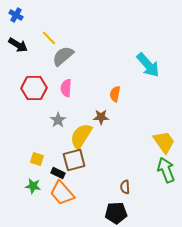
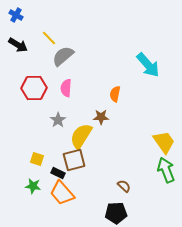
brown semicircle: moved 1 px left, 1 px up; rotated 136 degrees clockwise
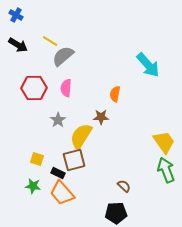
yellow line: moved 1 px right, 3 px down; rotated 14 degrees counterclockwise
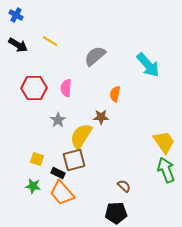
gray semicircle: moved 32 px right
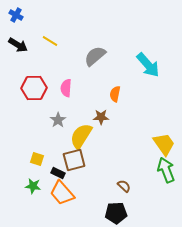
yellow trapezoid: moved 2 px down
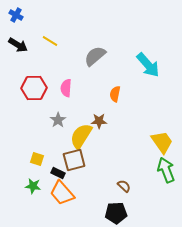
brown star: moved 2 px left, 4 px down
yellow trapezoid: moved 2 px left, 2 px up
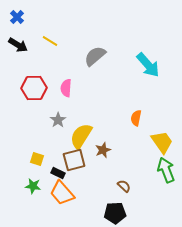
blue cross: moved 1 px right, 2 px down; rotated 16 degrees clockwise
orange semicircle: moved 21 px right, 24 px down
brown star: moved 4 px right, 29 px down; rotated 21 degrees counterclockwise
black pentagon: moved 1 px left
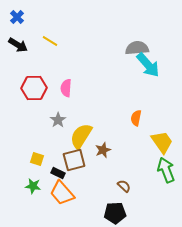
gray semicircle: moved 42 px right, 8 px up; rotated 35 degrees clockwise
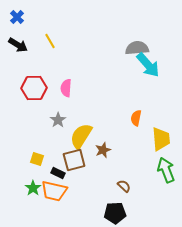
yellow line: rotated 28 degrees clockwise
yellow trapezoid: moved 1 px left, 3 px up; rotated 30 degrees clockwise
green star: moved 2 px down; rotated 28 degrees clockwise
orange trapezoid: moved 8 px left, 2 px up; rotated 36 degrees counterclockwise
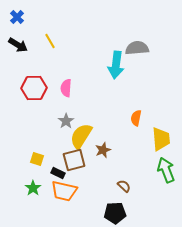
cyan arrow: moved 32 px left; rotated 48 degrees clockwise
gray star: moved 8 px right, 1 px down
orange trapezoid: moved 10 px right
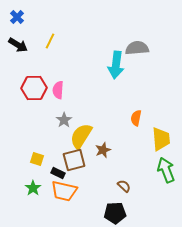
yellow line: rotated 56 degrees clockwise
pink semicircle: moved 8 px left, 2 px down
gray star: moved 2 px left, 1 px up
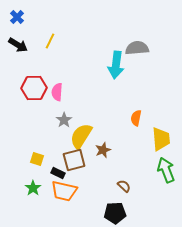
pink semicircle: moved 1 px left, 2 px down
